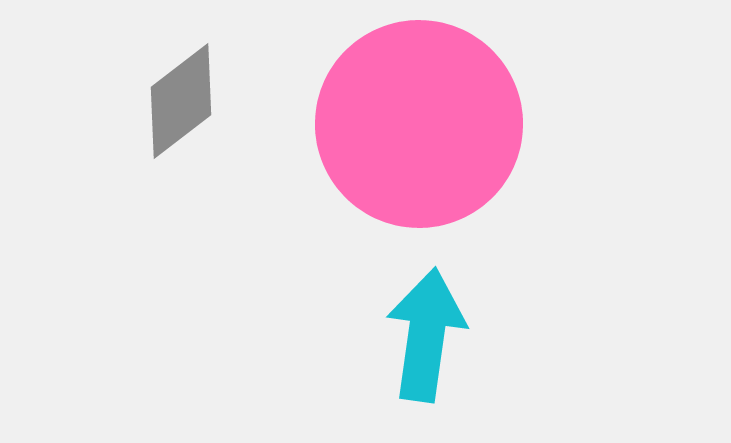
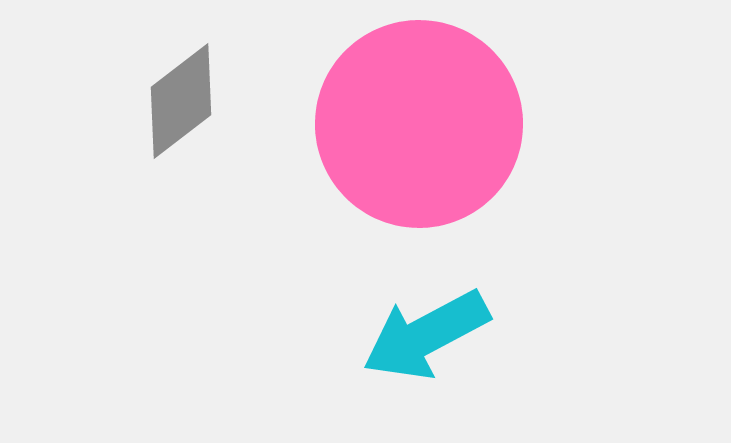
cyan arrow: rotated 126 degrees counterclockwise
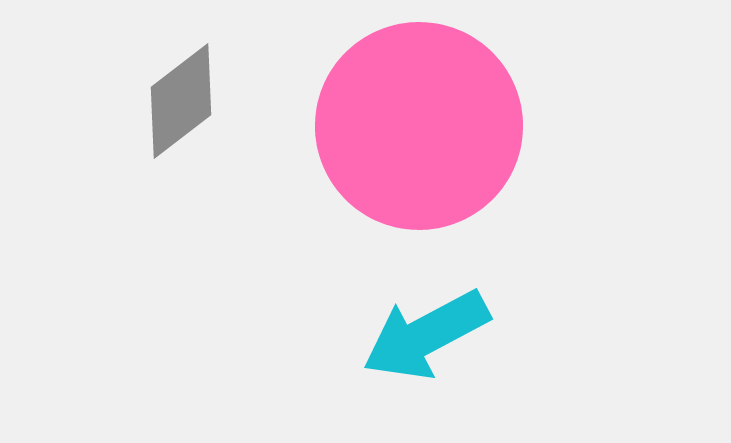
pink circle: moved 2 px down
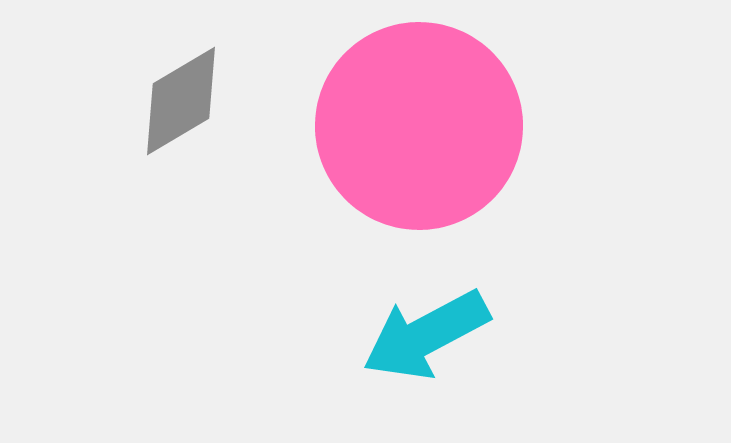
gray diamond: rotated 7 degrees clockwise
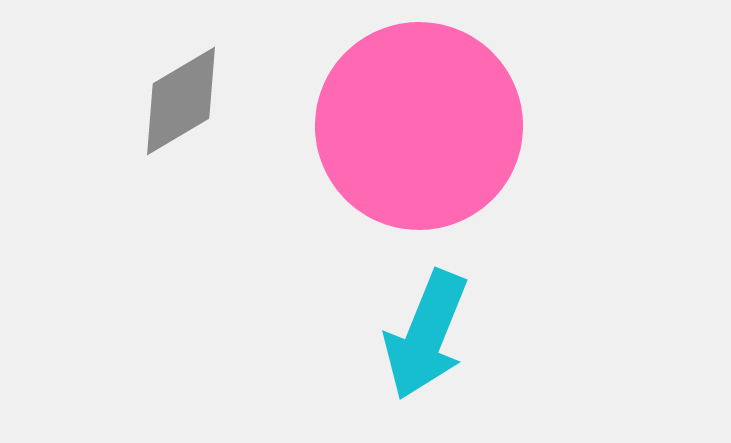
cyan arrow: rotated 40 degrees counterclockwise
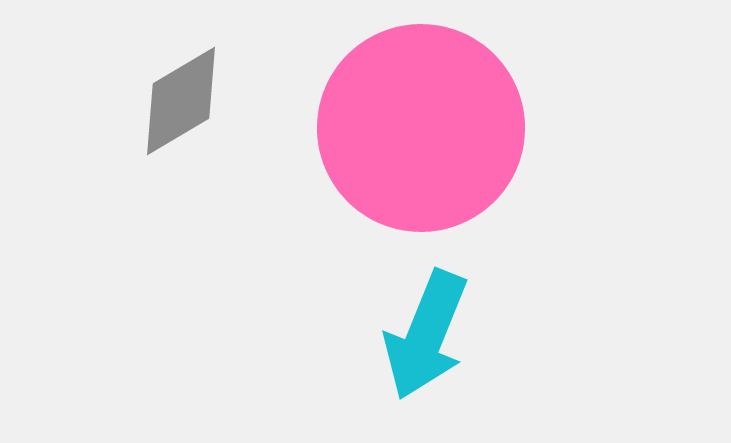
pink circle: moved 2 px right, 2 px down
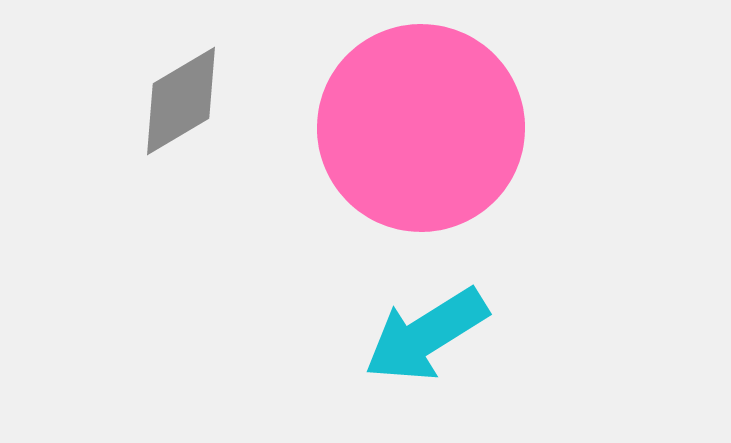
cyan arrow: rotated 36 degrees clockwise
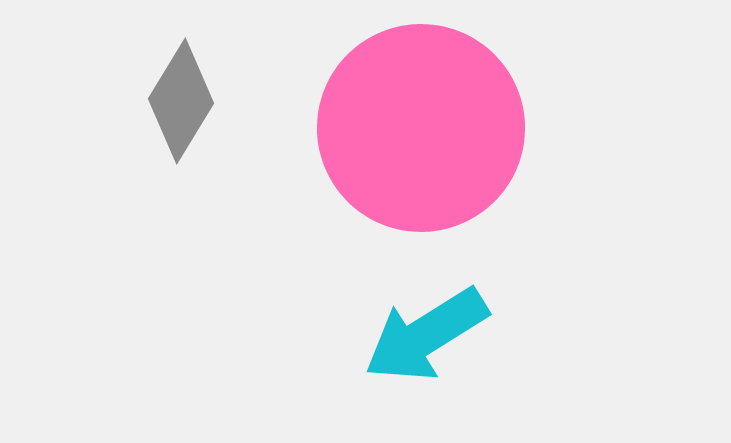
gray diamond: rotated 28 degrees counterclockwise
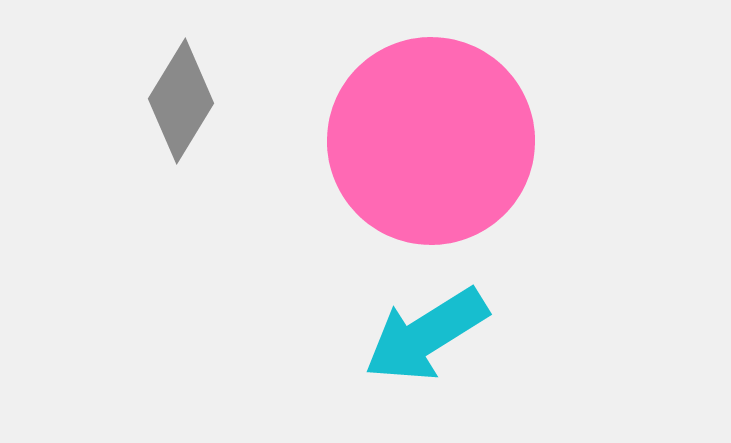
pink circle: moved 10 px right, 13 px down
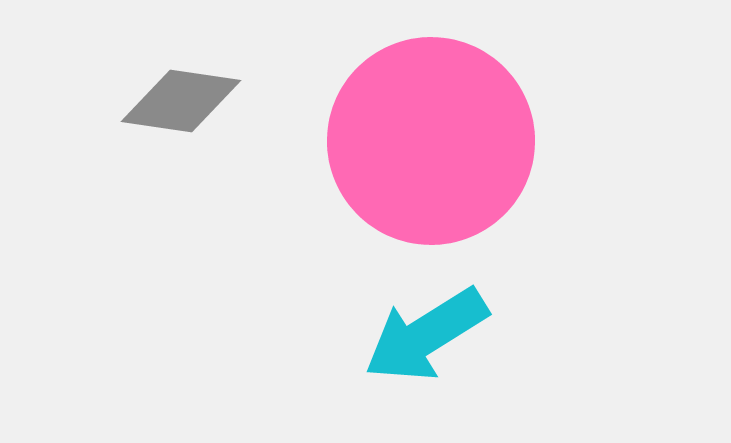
gray diamond: rotated 67 degrees clockwise
